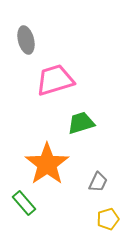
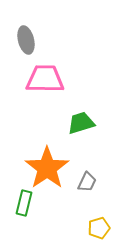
pink trapezoid: moved 10 px left, 1 px up; rotated 18 degrees clockwise
orange star: moved 4 px down
gray trapezoid: moved 11 px left
green rectangle: rotated 55 degrees clockwise
yellow pentagon: moved 9 px left, 9 px down
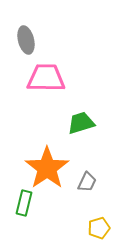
pink trapezoid: moved 1 px right, 1 px up
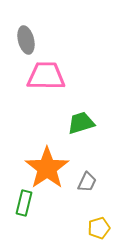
pink trapezoid: moved 2 px up
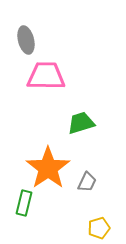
orange star: moved 1 px right
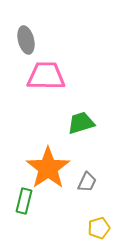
green rectangle: moved 2 px up
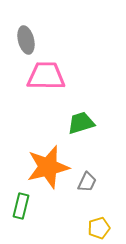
orange star: moved 1 px up; rotated 21 degrees clockwise
green rectangle: moved 3 px left, 5 px down
